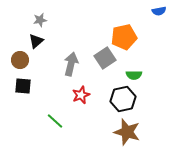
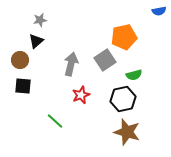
gray square: moved 2 px down
green semicircle: rotated 14 degrees counterclockwise
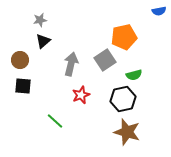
black triangle: moved 7 px right
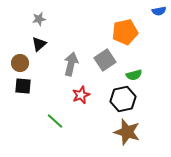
gray star: moved 1 px left, 1 px up
orange pentagon: moved 1 px right, 5 px up
black triangle: moved 4 px left, 3 px down
brown circle: moved 3 px down
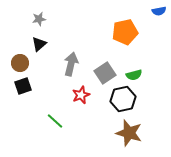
gray square: moved 13 px down
black square: rotated 24 degrees counterclockwise
brown star: moved 2 px right, 1 px down
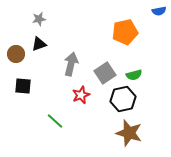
black triangle: rotated 21 degrees clockwise
brown circle: moved 4 px left, 9 px up
black square: rotated 24 degrees clockwise
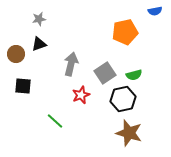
blue semicircle: moved 4 px left
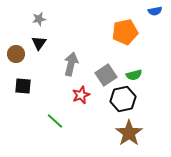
black triangle: moved 1 px up; rotated 35 degrees counterclockwise
gray square: moved 1 px right, 2 px down
brown star: rotated 20 degrees clockwise
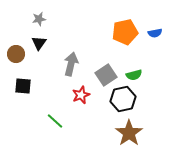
blue semicircle: moved 22 px down
